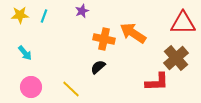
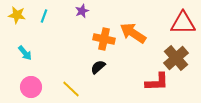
yellow star: moved 3 px left; rotated 12 degrees clockwise
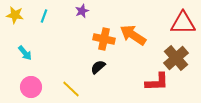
yellow star: moved 2 px left
orange arrow: moved 2 px down
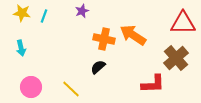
yellow star: moved 7 px right, 2 px up
cyan arrow: moved 4 px left, 5 px up; rotated 28 degrees clockwise
red L-shape: moved 4 px left, 2 px down
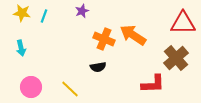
orange cross: rotated 10 degrees clockwise
black semicircle: rotated 147 degrees counterclockwise
yellow line: moved 1 px left
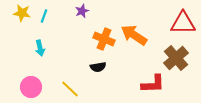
orange arrow: moved 1 px right
cyan arrow: moved 19 px right
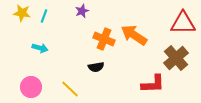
cyan arrow: rotated 63 degrees counterclockwise
black semicircle: moved 2 px left
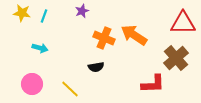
orange cross: moved 1 px up
pink circle: moved 1 px right, 3 px up
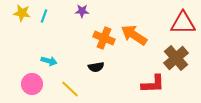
purple star: rotated 24 degrees clockwise
cyan arrow: moved 9 px right, 13 px down
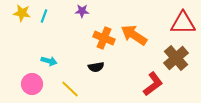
red L-shape: rotated 35 degrees counterclockwise
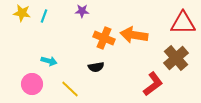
orange arrow: rotated 24 degrees counterclockwise
